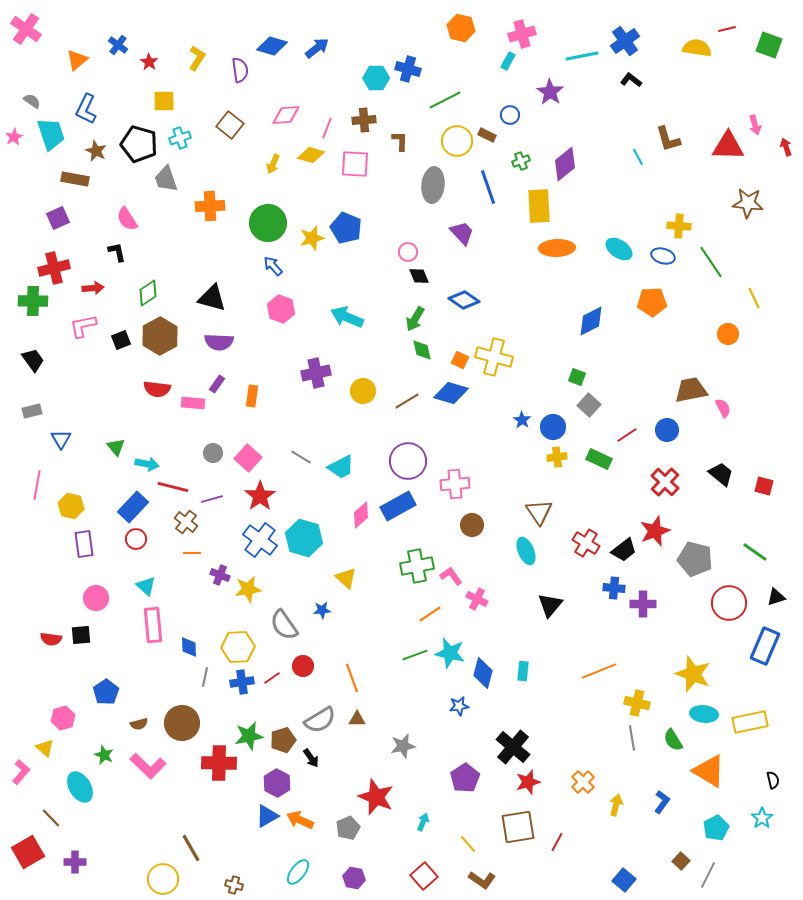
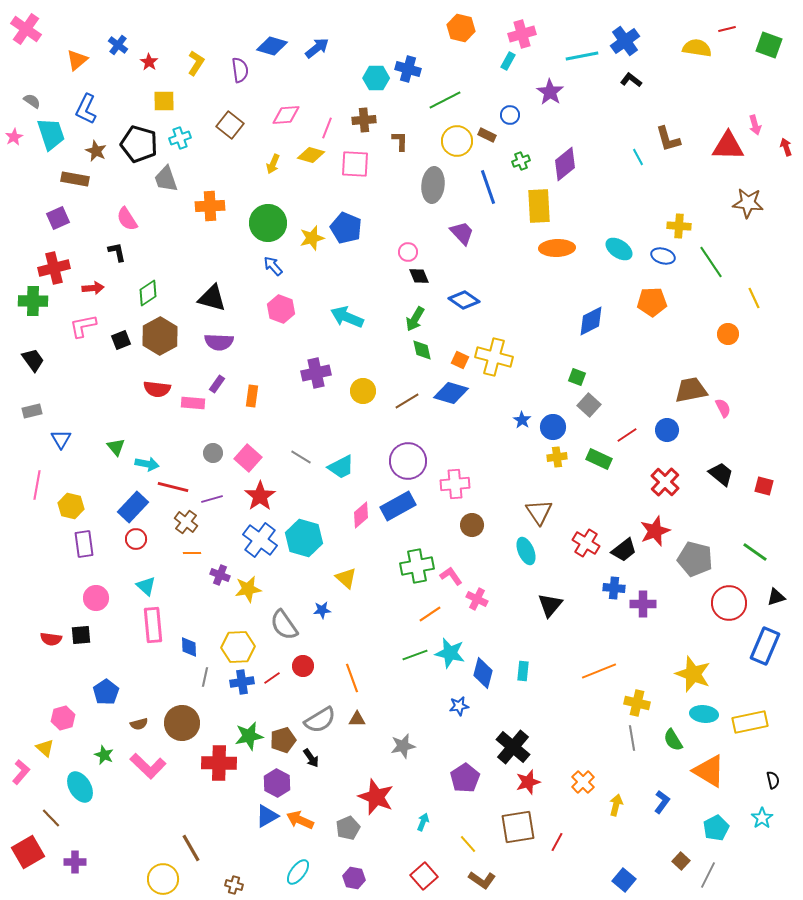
yellow L-shape at (197, 58): moved 1 px left, 5 px down
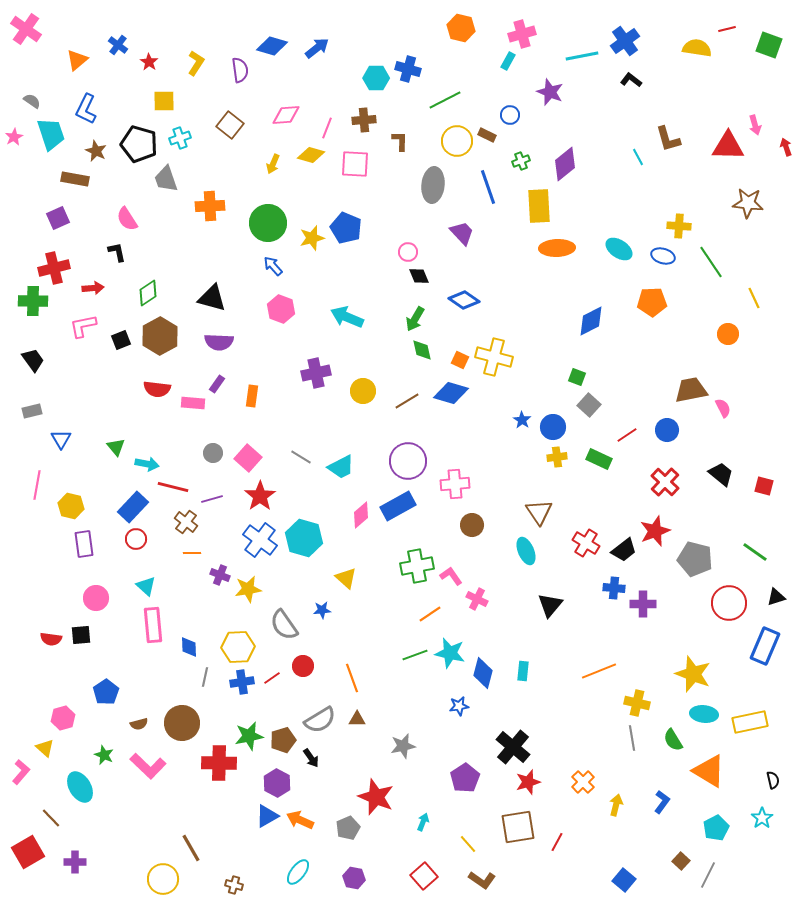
purple star at (550, 92): rotated 12 degrees counterclockwise
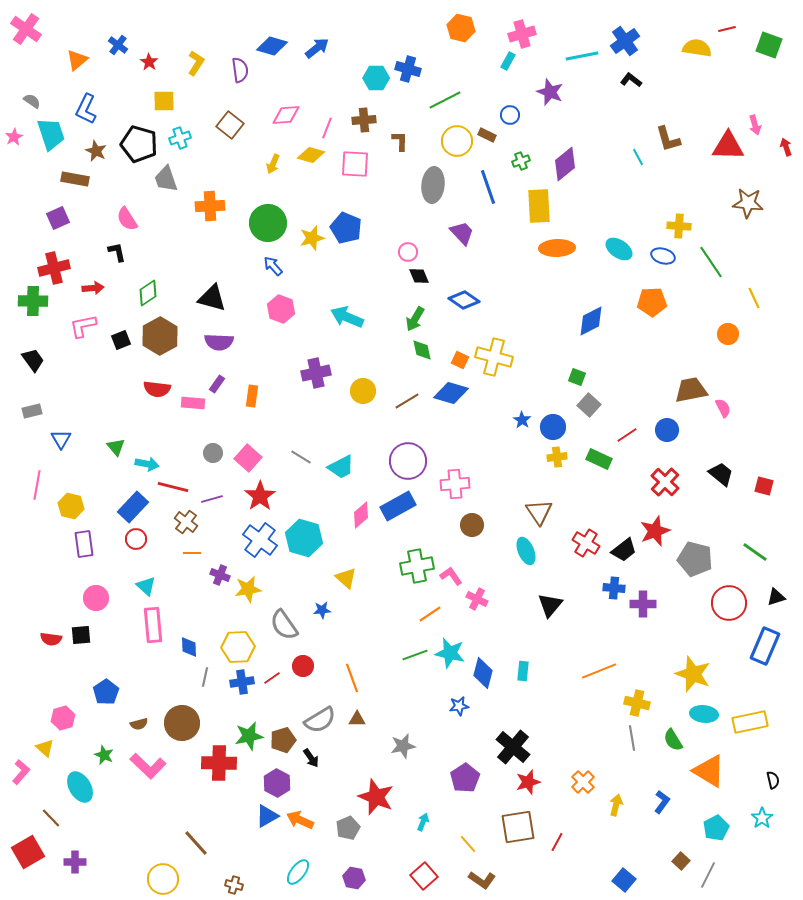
brown line at (191, 848): moved 5 px right, 5 px up; rotated 12 degrees counterclockwise
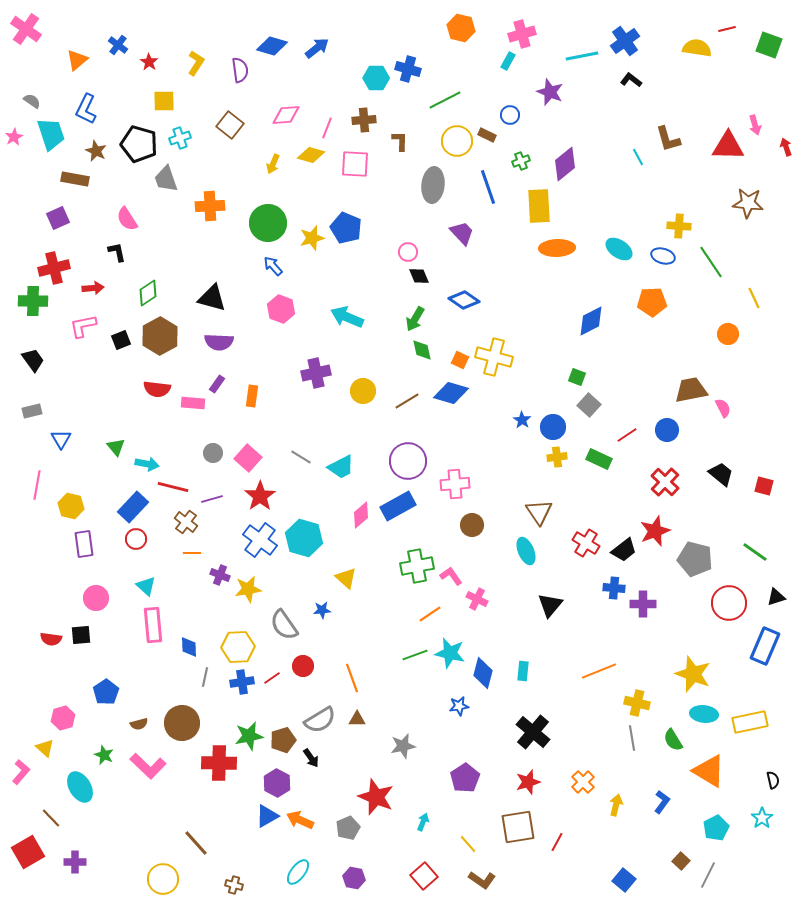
black cross at (513, 747): moved 20 px right, 15 px up
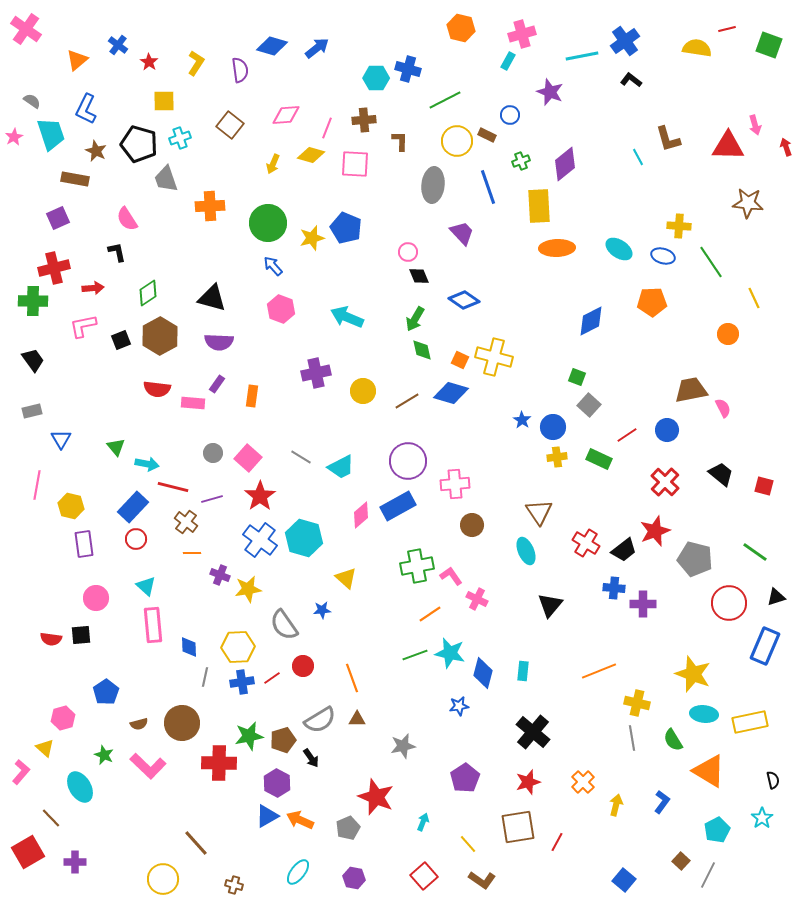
cyan pentagon at (716, 828): moved 1 px right, 2 px down
